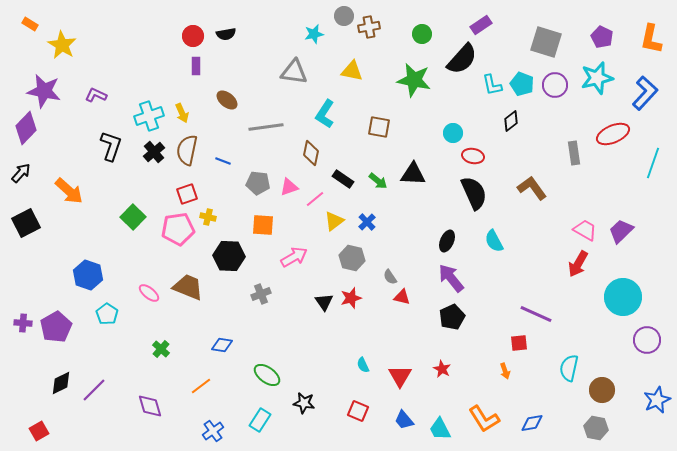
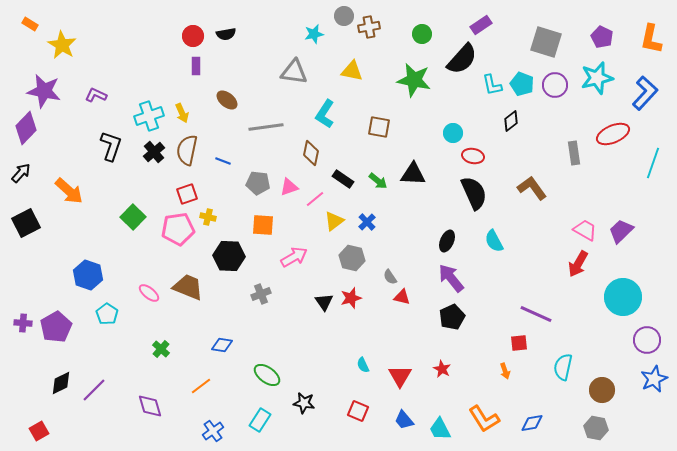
cyan semicircle at (569, 368): moved 6 px left, 1 px up
blue star at (657, 400): moved 3 px left, 21 px up
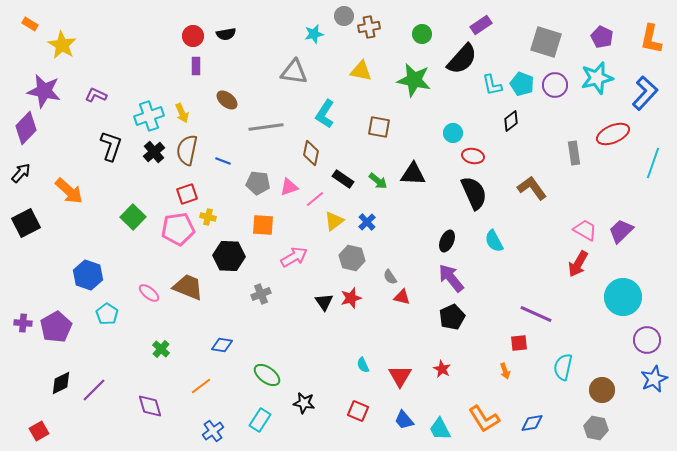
yellow triangle at (352, 71): moved 9 px right
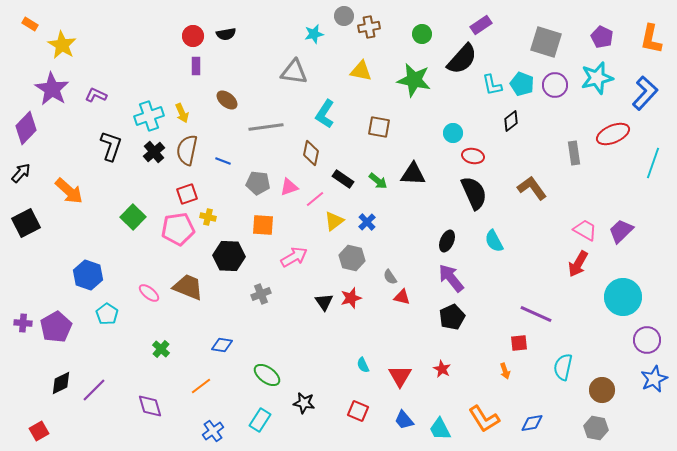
purple star at (44, 91): moved 8 px right, 2 px up; rotated 20 degrees clockwise
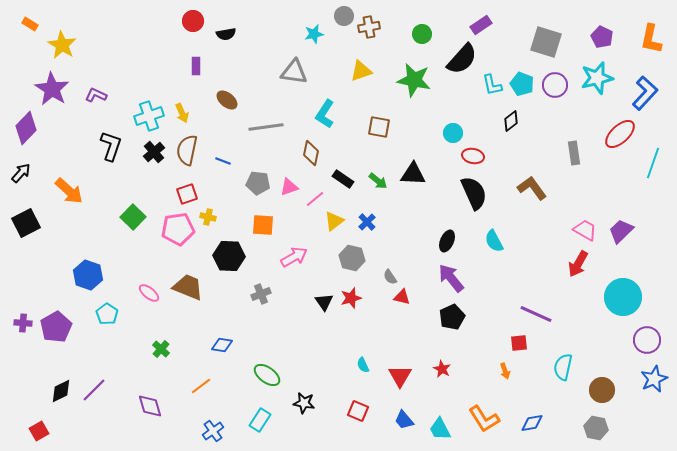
red circle at (193, 36): moved 15 px up
yellow triangle at (361, 71): rotated 30 degrees counterclockwise
red ellipse at (613, 134): moved 7 px right; rotated 20 degrees counterclockwise
black diamond at (61, 383): moved 8 px down
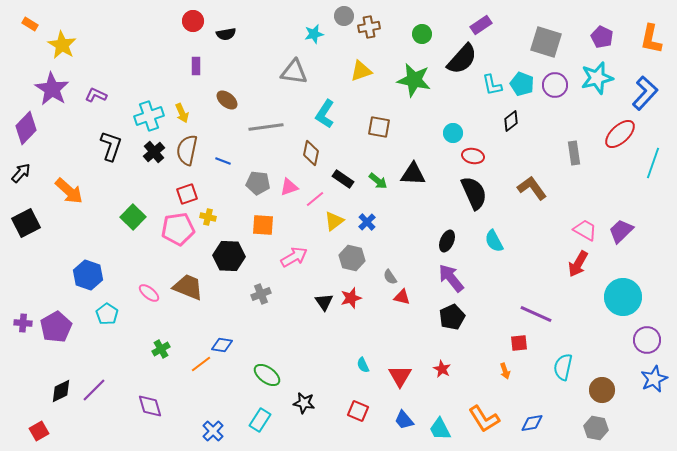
green cross at (161, 349): rotated 18 degrees clockwise
orange line at (201, 386): moved 22 px up
blue cross at (213, 431): rotated 10 degrees counterclockwise
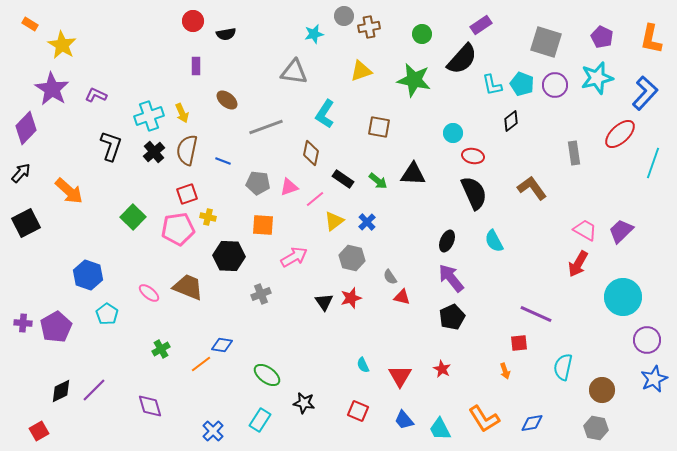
gray line at (266, 127): rotated 12 degrees counterclockwise
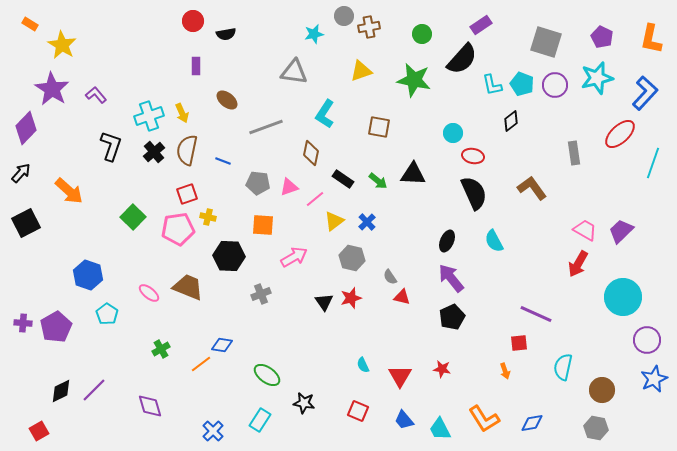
purple L-shape at (96, 95): rotated 25 degrees clockwise
red star at (442, 369): rotated 18 degrees counterclockwise
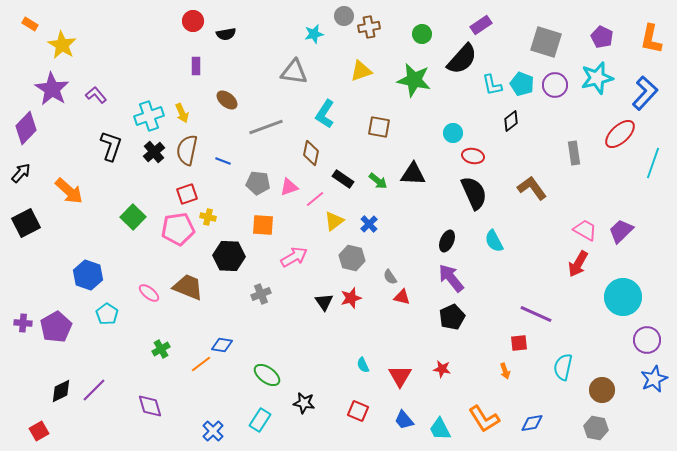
blue cross at (367, 222): moved 2 px right, 2 px down
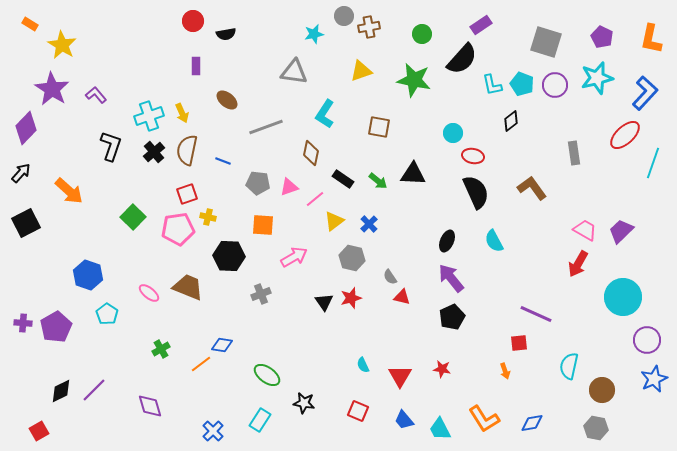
red ellipse at (620, 134): moved 5 px right, 1 px down
black semicircle at (474, 193): moved 2 px right, 1 px up
cyan semicircle at (563, 367): moved 6 px right, 1 px up
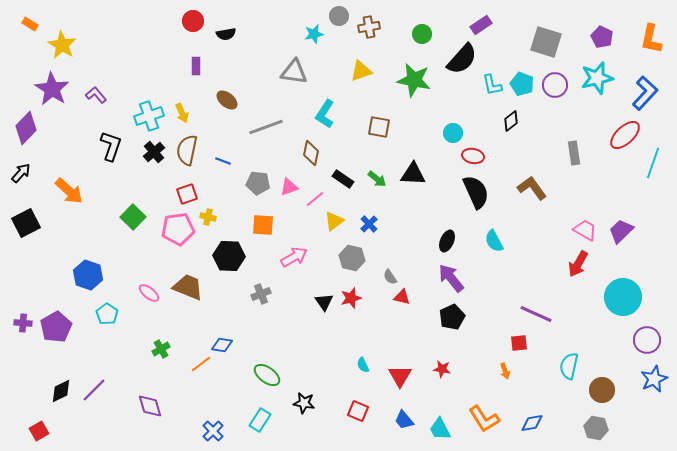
gray circle at (344, 16): moved 5 px left
green arrow at (378, 181): moved 1 px left, 2 px up
